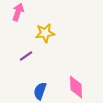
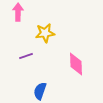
pink arrow: rotated 18 degrees counterclockwise
purple line: rotated 16 degrees clockwise
pink diamond: moved 23 px up
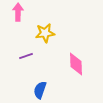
blue semicircle: moved 1 px up
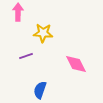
yellow star: moved 2 px left; rotated 12 degrees clockwise
pink diamond: rotated 25 degrees counterclockwise
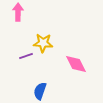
yellow star: moved 10 px down
blue semicircle: moved 1 px down
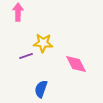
blue semicircle: moved 1 px right, 2 px up
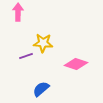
pink diamond: rotated 45 degrees counterclockwise
blue semicircle: rotated 30 degrees clockwise
